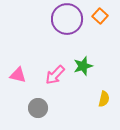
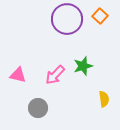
yellow semicircle: rotated 21 degrees counterclockwise
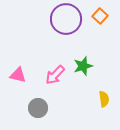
purple circle: moved 1 px left
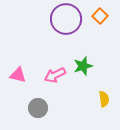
pink arrow: rotated 20 degrees clockwise
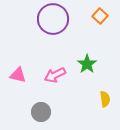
purple circle: moved 13 px left
green star: moved 4 px right, 2 px up; rotated 18 degrees counterclockwise
yellow semicircle: moved 1 px right
gray circle: moved 3 px right, 4 px down
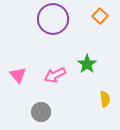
pink triangle: rotated 36 degrees clockwise
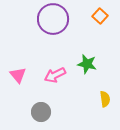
green star: rotated 24 degrees counterclockwise
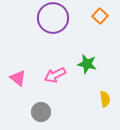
purple circle: moved 1 px up
pink triangle: moved 3 px down; rotated 12 degrees counterclockwise
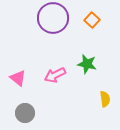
orange square: moved 8 px left, 4 px down
gray circle: moved 16 px left, 1 px down
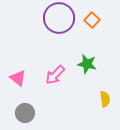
purple circle: moved 6 px right
pink arrow: rotated 20 degrees counterclockwise
